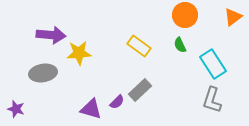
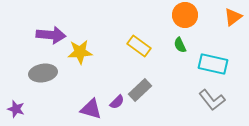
yellow star: moved 1 px right, 1 px up
cyan rectangle: rotated 44 degrees counterclockwise
gray L-shape: rotated 56 degrees counterclockwise
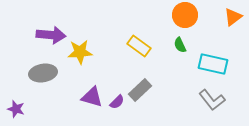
purple triangle: moved 1 px right, 12 px up
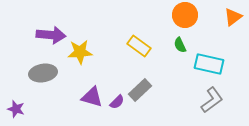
cyan rectangle: moved 4 px left
gray L-shape: rotated 88 degrees counterclockwise
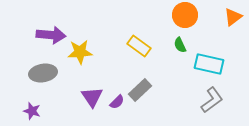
purple triangle: rotated 40 degrees clockwise
purple star: moved 16 px right, 2 px down
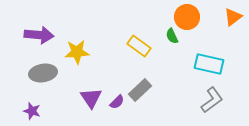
orange circle: moved 2 px right, 2 px down
purple arrow: moved 12 px left
green semicircle: moved 8 px left, 9 px up
yellow star: moved 3 px left
purple triangle: moved 1 px left, 1 px down
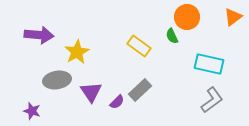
yellow star: rotated 25 degrees counterclockwise
gray ellipse: moved 14 px right, 7 px down
purple triangle: moved 6 px up
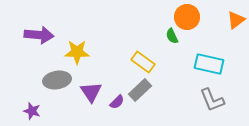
orange triangle: moved 3 px right, 3 px down
yellow rectangle: moved 4 px right, 16 px down
yellow star: rotated 30 degrees clockwise
gray L-shape: rotated 104 degrees clockwise
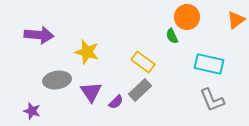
yellow star: moved 10 px right; rotated 15 degrees clockwise
purple semicircle: moved 1 px left
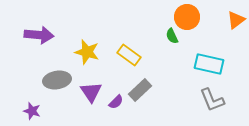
yellow rectangle: moved 14 px left, 7 px up
